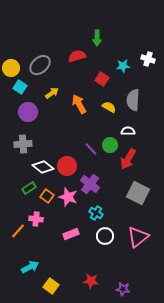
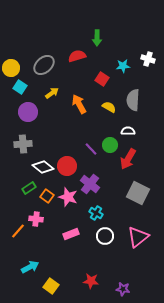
gray ellipse: moved 4 px right
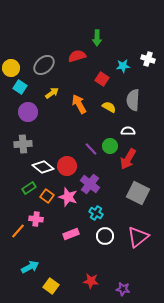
green circle: moved 1 px down
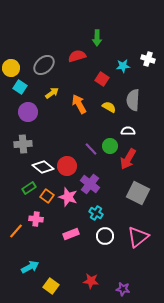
orange line: moved 2 px left
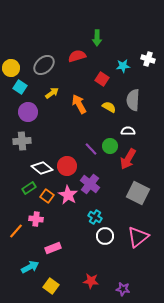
gray cross: moved 1 px left, 3 px up
white diamond: moved 1 px left, 1 px down
pink star: moved 2 px up; rotated 12 degrees clockwise
cyan cross: moved 1 px left, 4 px down
pink rectangle: moved 18 px left, 14 px down
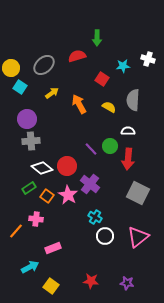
purple circle: moved 1 px left, 7 px down
gray cross: moved 9 px right
red arrow: rotated 25 degrees counterclockwise
purple star: moved 4 px right, 6 px up
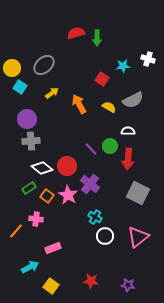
red semicircle: moved 1 px left, 23 px up
yellow circle: moved 1 px right
gray semicircle: rotated 120 degrees counterclockwise
purple star: moved 1 px right, 2 px down
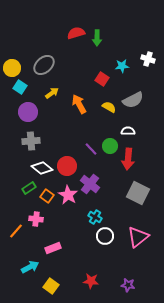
cyan star: moved 1 px left
purple circle: moved 1 px right, 7 px up
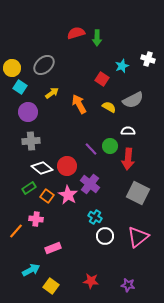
cyan star: rotated 16 degrees counterclockwise
cyan arrow: moved 1 px right, 3 px down
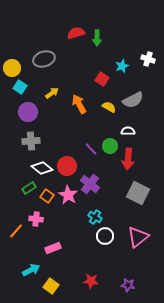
gray ellipse: moved 6 px up; rotated 25 degrees clockwise
